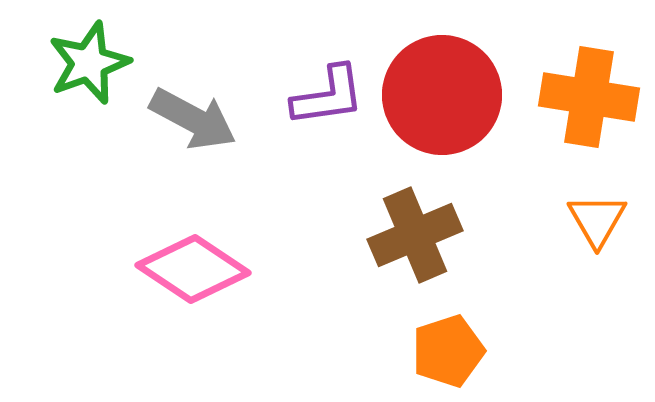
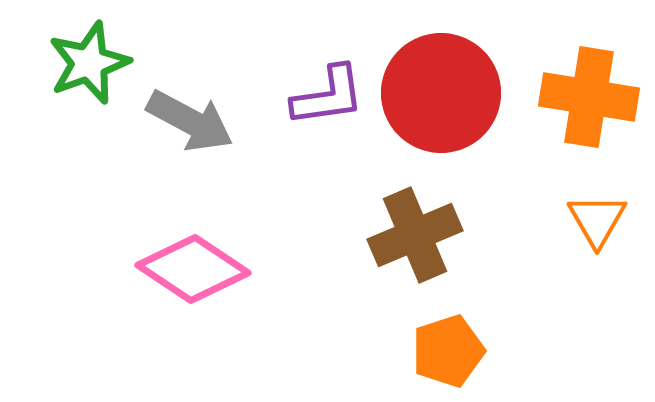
red circle: moved 1 px left, 2 px up
gray arrow: moved 3 px left, 2 px down
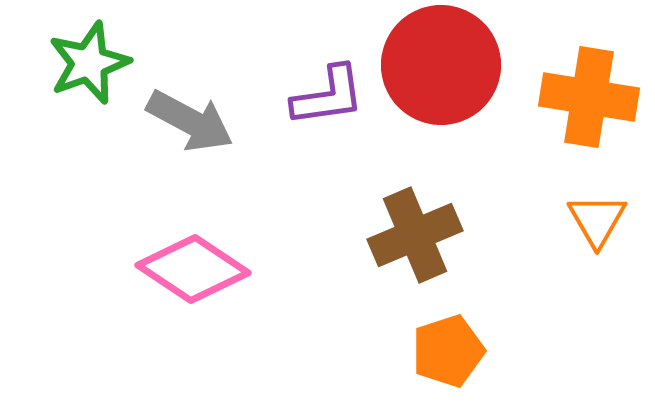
red circle: moved 28 px up
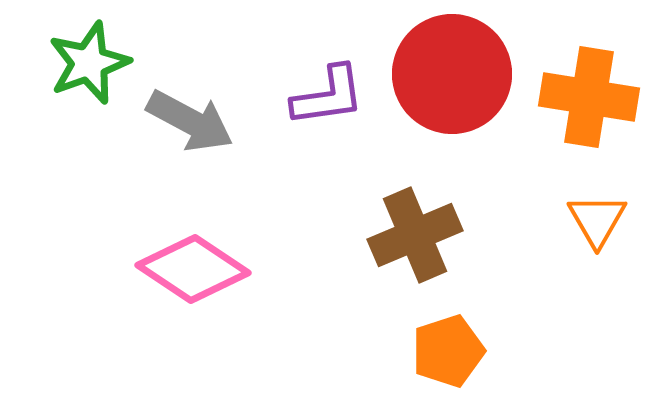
red circle: moved 11 px right, 9 px down
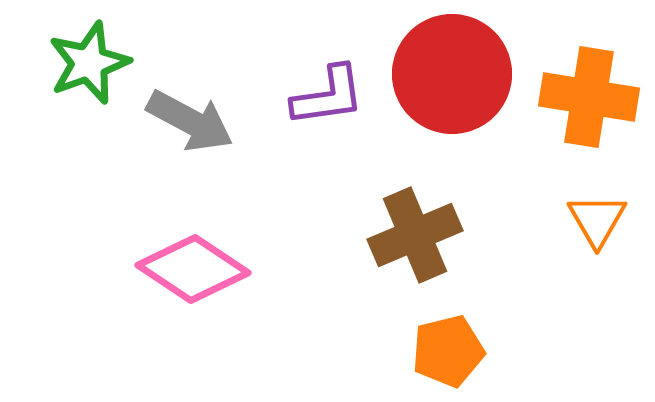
orange pentagon: rotated 4 degrees clockwise
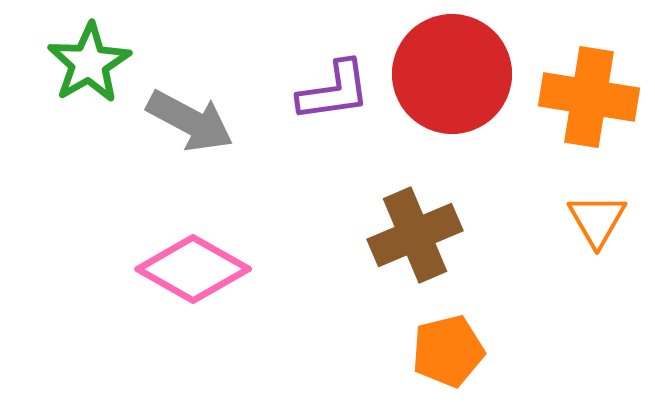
green star: rotated 10 degrees counterclockwise
purple L-shape: moved 6 px right, 5 px up
pink diamond: rotated 4 degrees counterclockwise
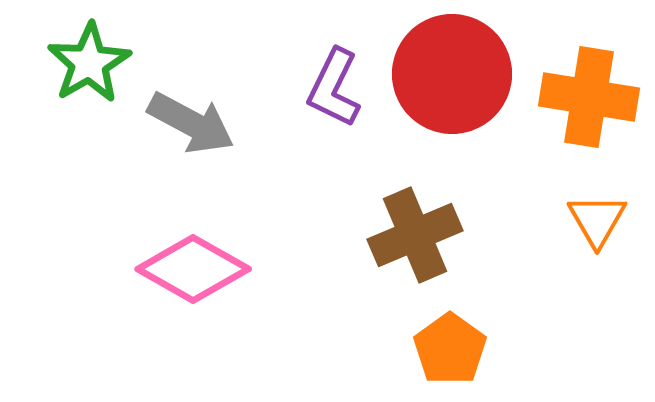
purple L-shape: moved 3 px up; rotated 124 degrees clockwise
gray arrow: moved 1 px right, 2 px down
orange pentagon: moved 2 px right, 2 px up; rotated 22 degrees counterclockwise
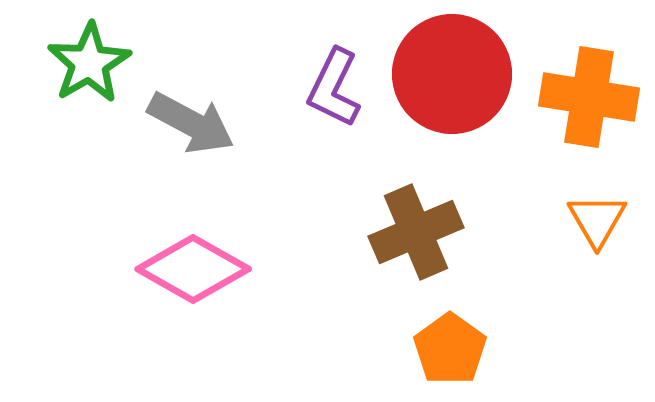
brown cross: moved 1 px right, 3 px up
